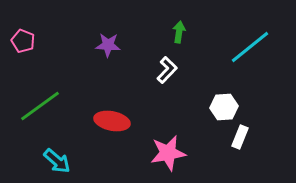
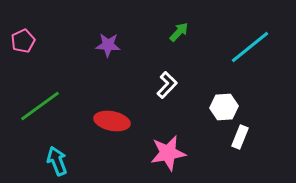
green arrow: rotated 35 degrees clockwise
pink pentagon: rotated 25 degrees clockwise
white L-shape: moved 15 px down
cyan arrow: rotated 152 degrees counterclockwise
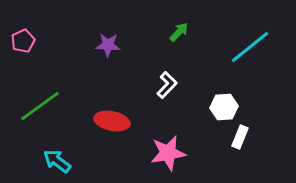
cyan arrow: rotated 32 degrees counterclockwise
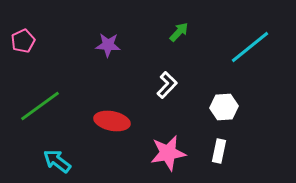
white rectangle: moved 21 px left, 14 px down; rotated 10 degrees counterclockwise
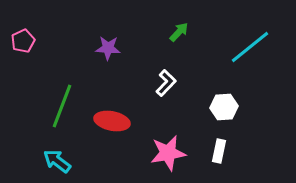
purple star: moved 3 px down
white L-shape: moved 1 px left, 2 px up
green line: moved 22 px right; rotated 33 degrees counterclockwise
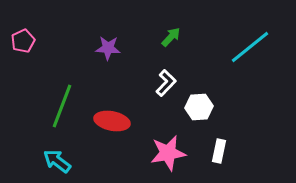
green arrow: moved 8 px left, 5 px down
white hexagon: moved 25 px left
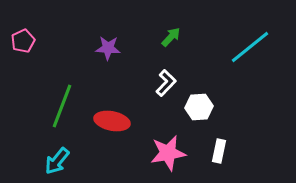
cyan arrow: rotated 88 degrees counterclockwise
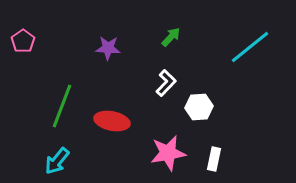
pink pentagon: rotated 10 degrees counterclockwise
white rectangle: moved 5 px left, 8 px down
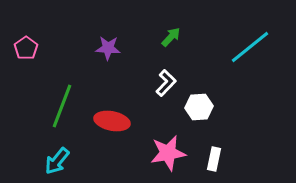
pink pentagon: moved 3 px right, 7 px down
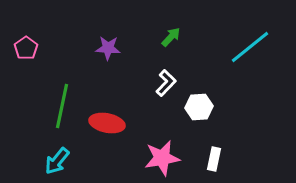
green line: rotated 9 degrees counterclockwise
red ellipse: moved 5 px left, 2 px down
pink star: moved 6 px left, 5 px down
